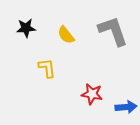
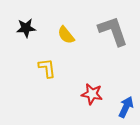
blue arrow: rotated 60 degrees counterclockwise
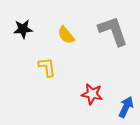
black star: moved 3 px left, 1 px down
yellow L-shape: moved 1 px up
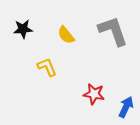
yellow L-shape: rotated 15 degrees counterclockwise
red star: moved 2 px right
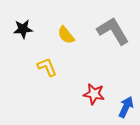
gray L-shape: rotated 12 degrees counterclockwise
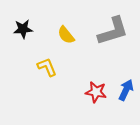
gray L-shape: rotated 104 degrees clockwise
red star: moved 2 px right, 2 px up
blue arrow: moved 17 px up
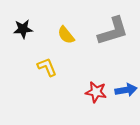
blue arrow: rotated 55 degrees clockwise
